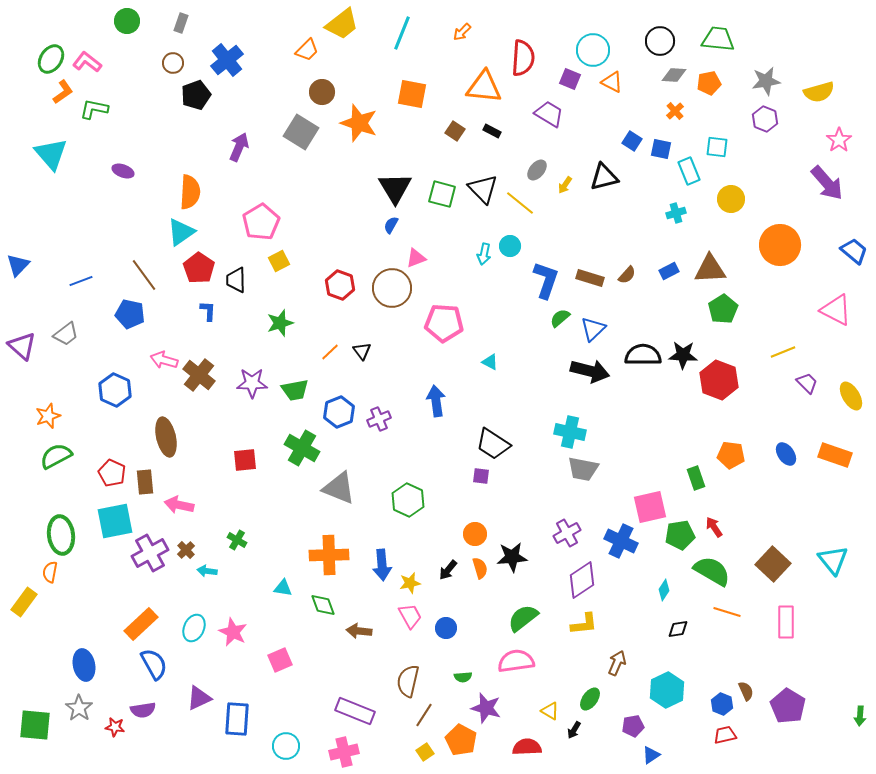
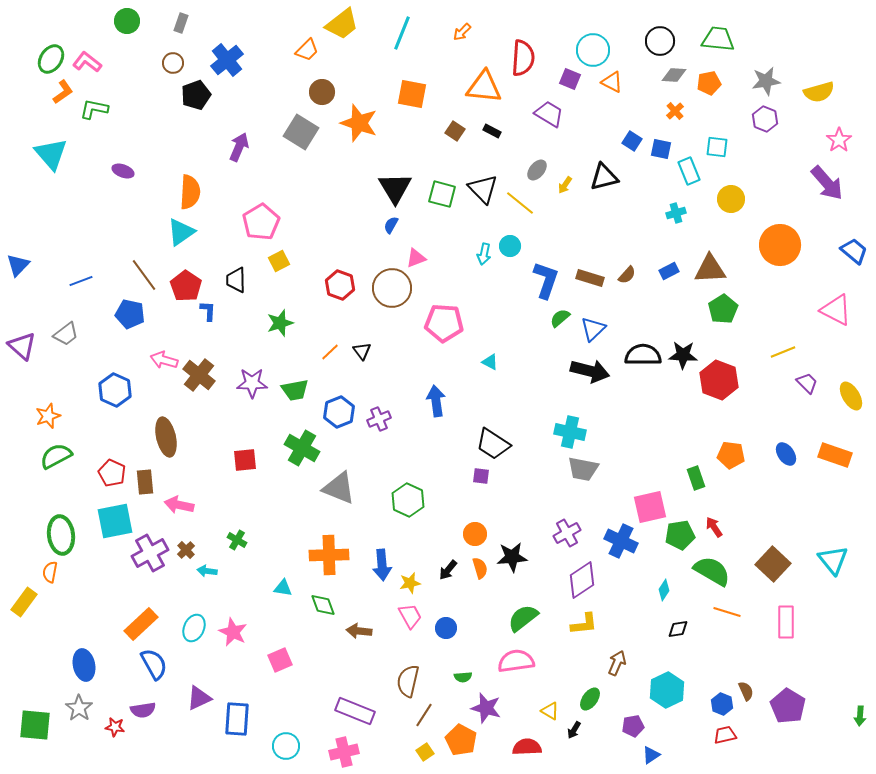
red pentagon at (199, 268): moved 13 px left, 18 px down
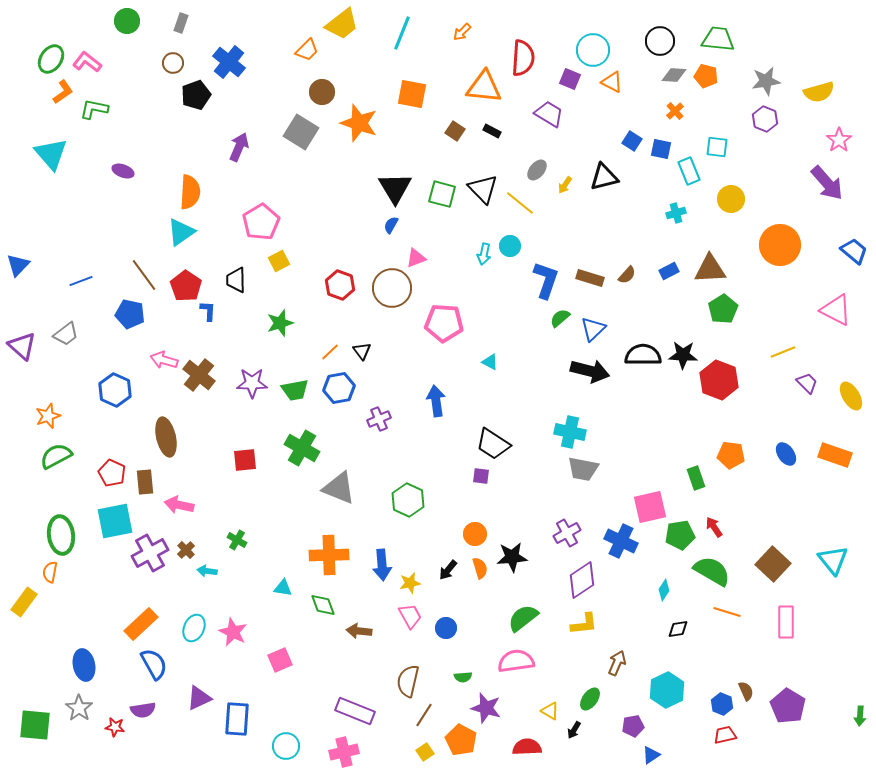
blue cross at (227, 60): moved 2 px right, 2 px down; rotated 12 degrees counterclockwise
orange pentagon at (709, 83): moved 3 px left, 7 px up; rotated 25 degrees clockwise
blue hexagon at (339, 412): moved 24 px up; rotated 12 degrees clockwise
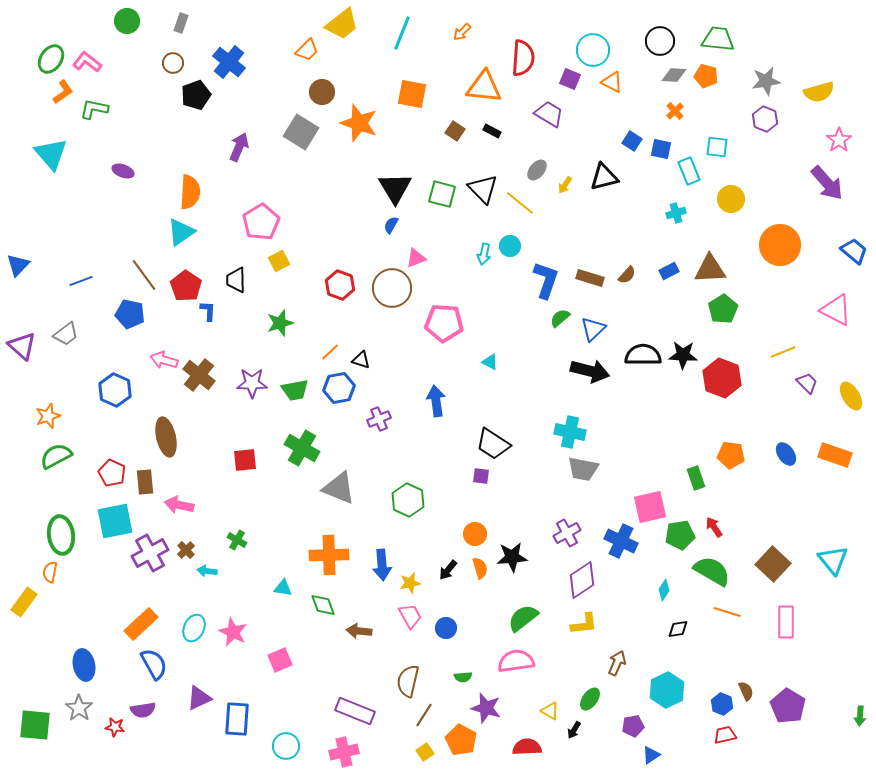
black triangle at (362, 351): moved 1 px left, 9 px down; rotated 36 degrees counterclockwise
red hexagon at (719, 380): moved 3 px right, 2 px up
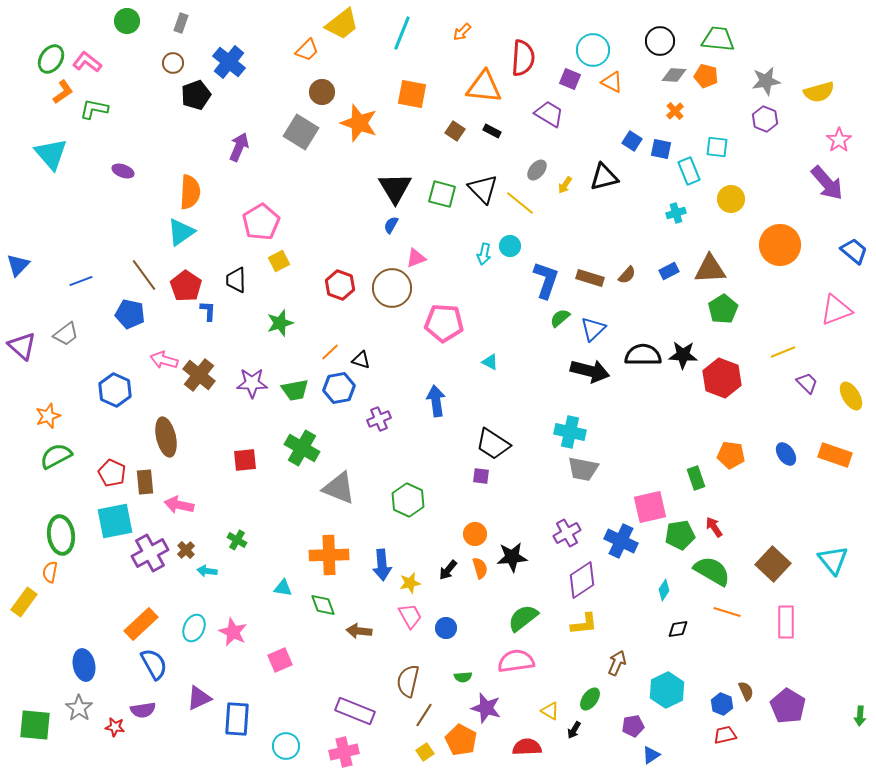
pink triangle at (836, 310): rotated 48 degrees counterclockwise
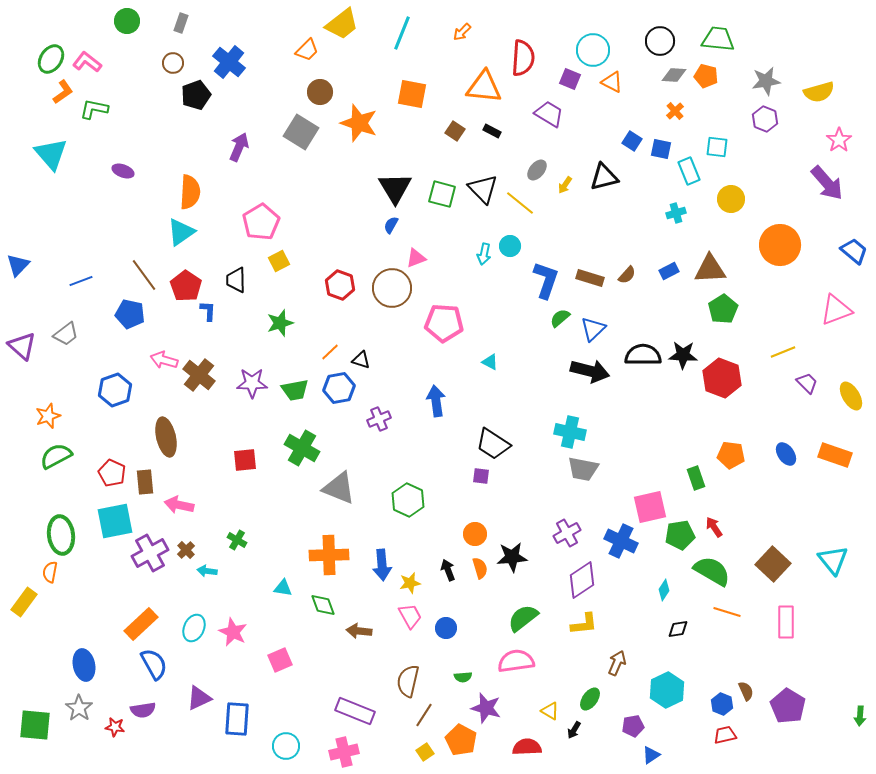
brown circle at (322, 92): moved 2 px left
blue hexagon at (115, 390): rotated 16 degrees clockwise
black arrow at (448, 570): rotated 120 degrees clockwise
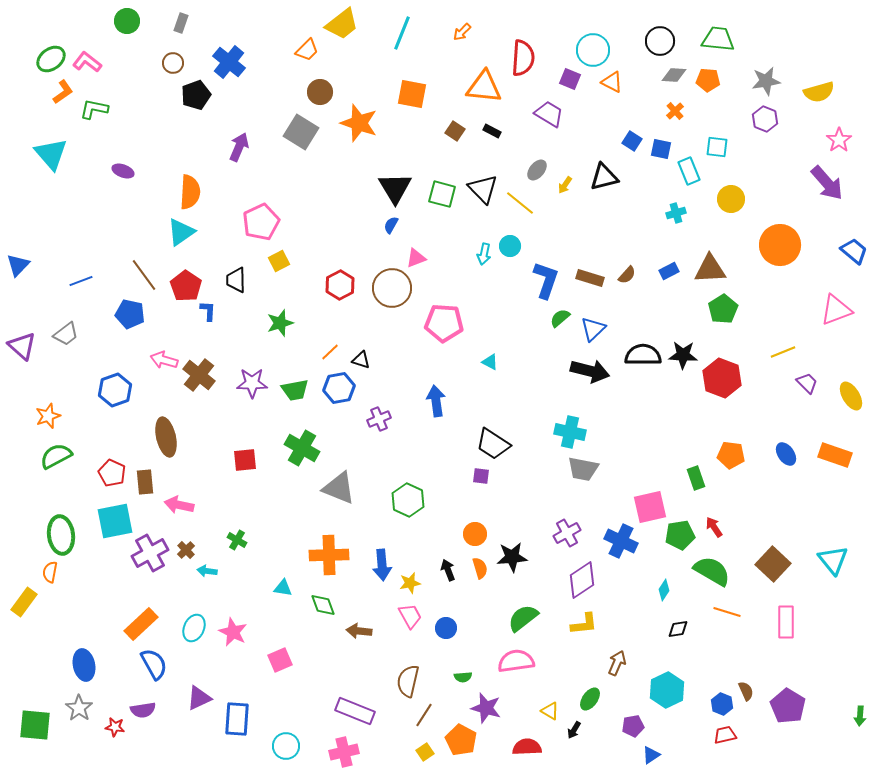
green ellipse at (51, 59): rotated 20 degrees clockwise
orange pentagon at (706, 76): moved 2 px right, 4 px down; rotated 10 degrees counterclockwise
pink pentagon at (261, 222): rotated 6 degrees clockwise
red hexagon at (340, 285): rotated 12 degrees clockwise
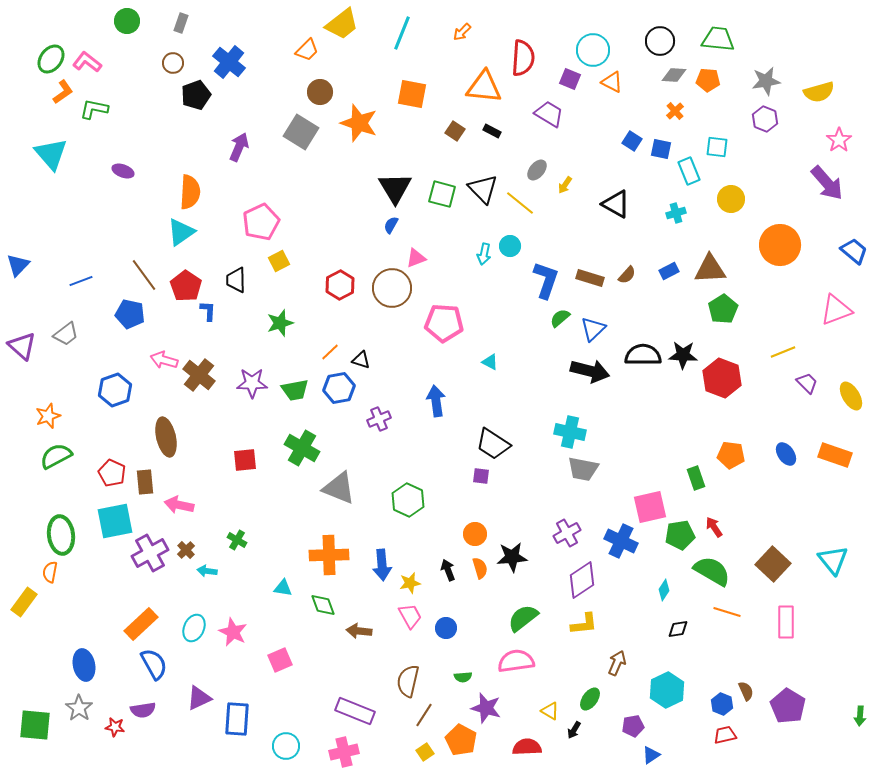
green ellipse at (51, 59): rotated 16 degrees counterclockwise
black triangle at (604, 177): moved 12 px right, 27 px down; rotated 44 degrees clockwise
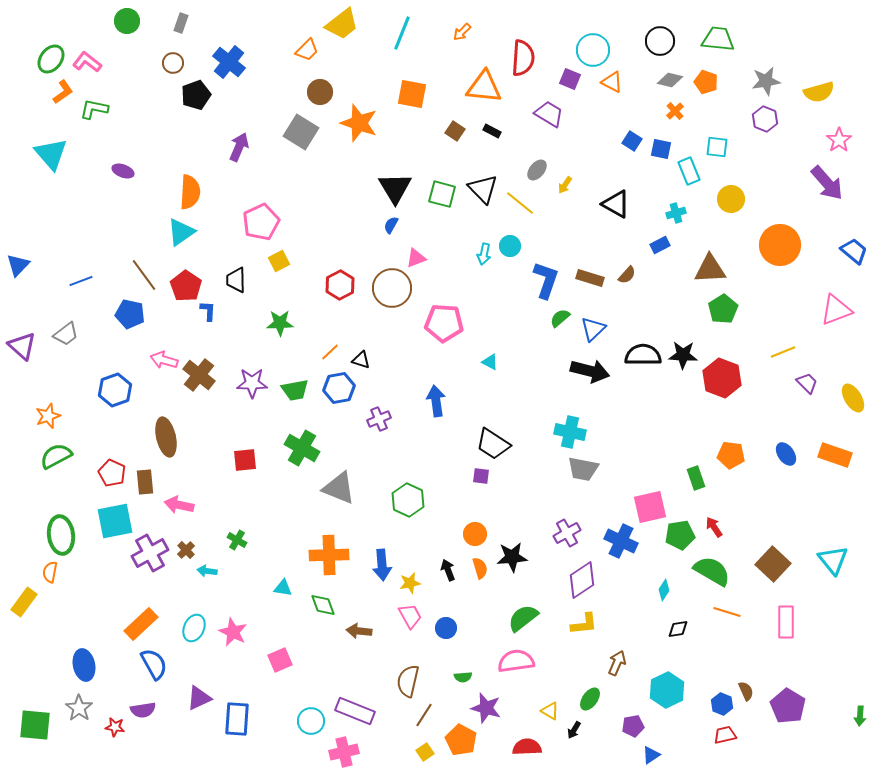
gray diamond at (674, 75): moved 4 px left, 5 px down; rotated 10 degrees clockwise
orange pentagon at (708, 80): moved 2 px left, 2 px down; rotated 15 degrees clockwise
blue rectangle at (669, 271): moved 9 px left, 26 px up
green star at (280, 323): rotated 16 degrees clockwise
yellow ellipse at (851, 396): moved 2 px right, 2 px down
cyan circle at (286, 746): moved 25 px right, 25 px up
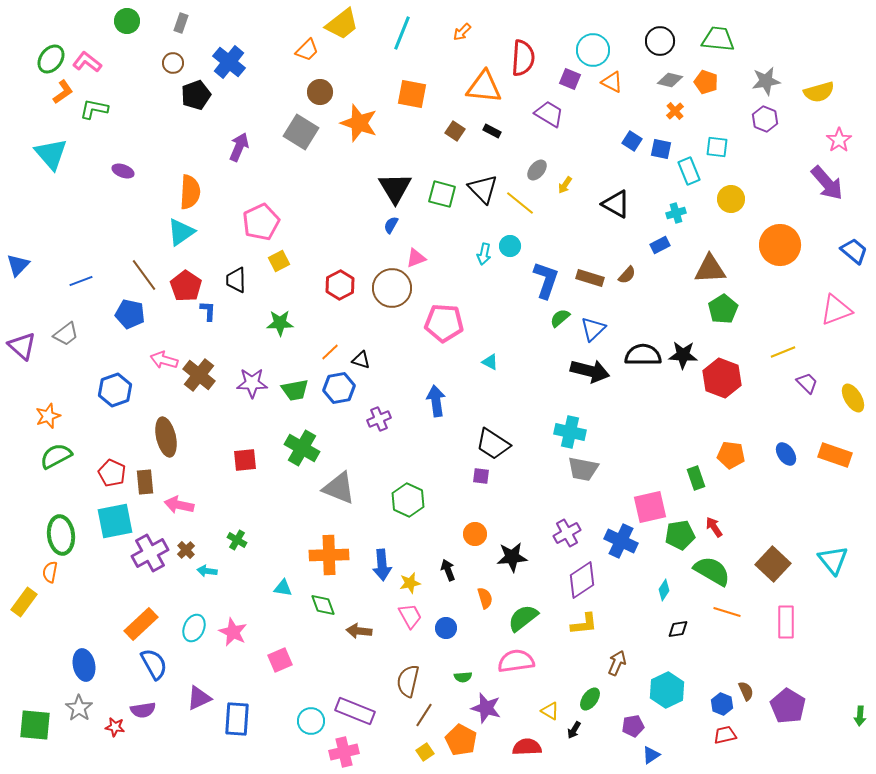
orange semicircle at (480, 568): moved 5 px right, 30 px down
